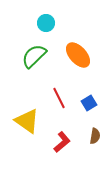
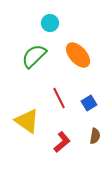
cyan circle: moved 4 px right
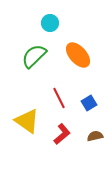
brown semicircle: rotated 112 degrees counterclockwise
red L-shape: moved 8 px up
